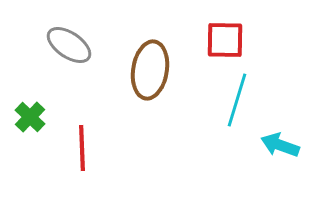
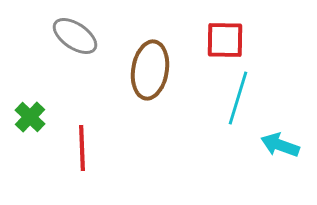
gray ellipse: moved 6 px right, 9 px up
cyan line: moved 1 px right, 2 px up
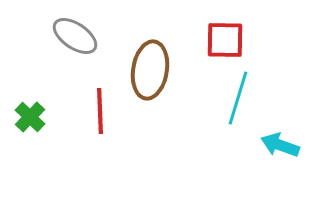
red line: moved 18 px right, 37 px up
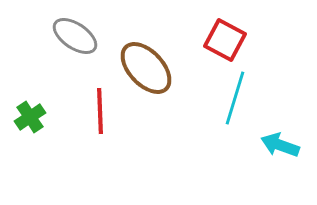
red square: rotated 27 degrees clockwise
brown ellipse: moved 4 px left, 2 px up; rotated 52 degrees counterclockwise
cyan line: moved 3 px left
green cross: rotated 12 degrees clockwise
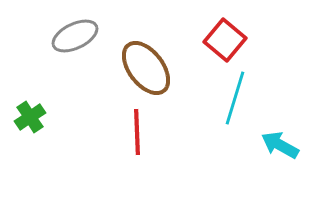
gray ellipse: rotated 60 degrees counterclockwise
red square: rotated 12 degrees clockwise
brown ellipse: rotated 6 degrees clockwise
red line: moved 37 px right, 21 px down
cyan arrow: rotated 9 degrees clockwise
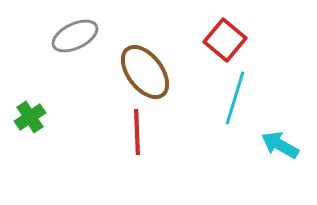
brown ellipse: moved 1 px left, 4 px down
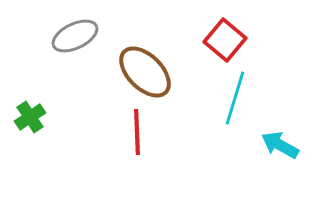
brown ellipse: rotated 8 degrees counterclockwise
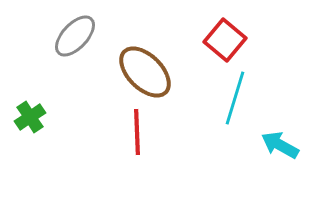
gray ellipse: rotated 21 degrees counterclockwise
